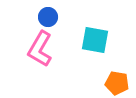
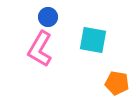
cyan square: moved 2 px left
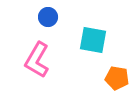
pink L-shape: moved 3 px left, 11 px down
orange pentagon: moved 5 px up
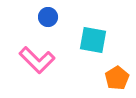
pink L-shape: rotated 75 degrees counterclockwise
orange pentagon: rotated 30 degrees clockwise
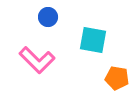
orange pentagon: rotated 30 degrees counterclockwise
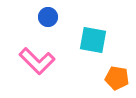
pink L-shape: moved 1 px down
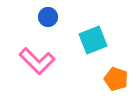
cyan square: rotated 32 degrees counterclockwise
orange pentagon: moved 1 px left, 1 px down; rotated 10 degrees clockwise
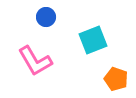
blue circle: moved 2 px left
pink L-shape: moved 2 px left; rotated 15 degrees clockwise
